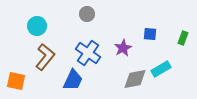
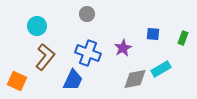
blue square: moved 3 px right
blue cross: rotated 15 degrees counterclockwise
orange square: moved 1 px right; rotated 12 degrees clockwise
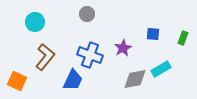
cyan circle: moved 2 px left, 4 px up
blue cross: moved 2 px right, 2 px down
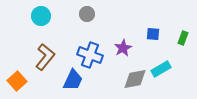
cyan circle: moved 6 px right, 6 px up
orange square: rotated 24 degrees clockwise
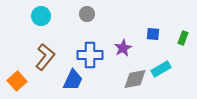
blue cross: rotated 20 degrees counterclockwise
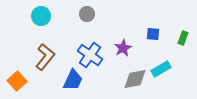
blue cross: rotated 35 degrees clockwise
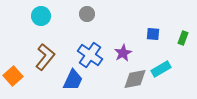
purple star: moved 5 px down
orange square: moved 4 px left, 5 px up
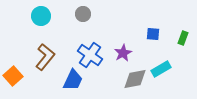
gray circle: moved 4 px left
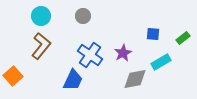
gray circle: moved 2 px down
green rectangle: rotated 32 degrees clockwise
brown L-shape: moved 4 px left, 11 px up
cyan rectangle: moved 7 px up
